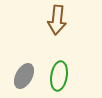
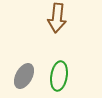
brown arrow: moved 2 px up
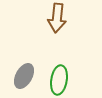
green ellipse: moved 4 px down
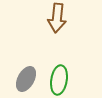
gray ellipse: moved 2 px right, 3 px down
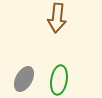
gray ellipse: moved 2 px left
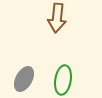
green ellipse: moved 4 px right
